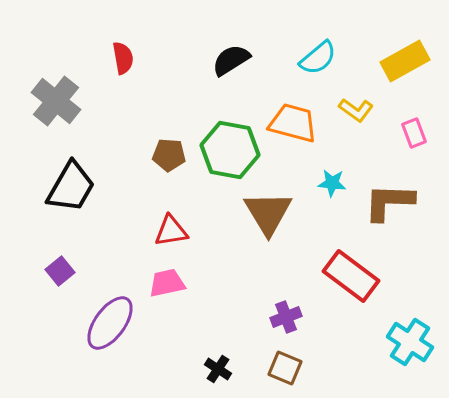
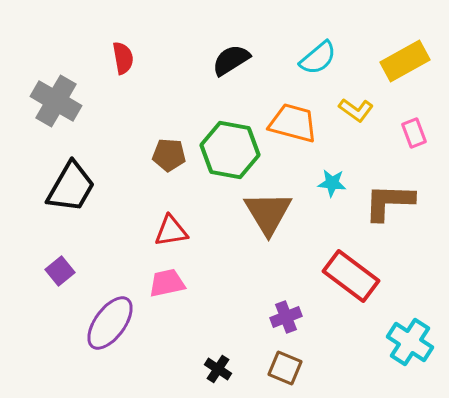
gray cross: rotated 9 degrees counterclockwise
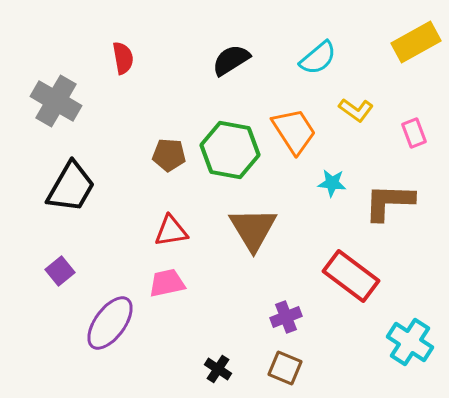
yellow rectangle: moved 11 px right, 19 px up
orange trapezoid: moved 1 px right, 8 px down; rotated 42 degrees clockwise
brown triangle: moved 15 px left, 16 px down
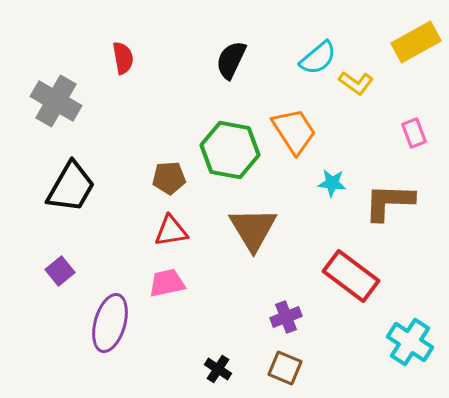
black semicircle: rotated 33 degrees counterclockwise
yellow L-shape: moved 27 px up
brown pentagon: moved 23 px down; rotated 8 degrees counterclockwise
purple ellipse: rotated 20 degrees counterclockwise
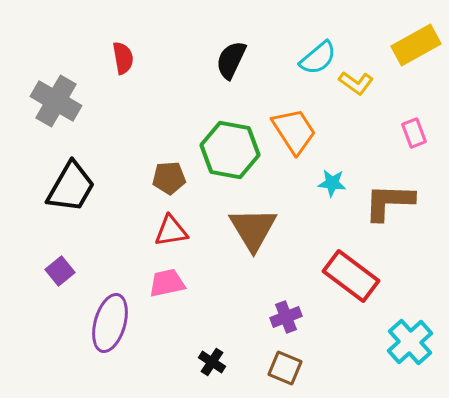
yellow rectangle: moved 3 px down
cyan cross: rotated 15 degrees clockwise
black cross: moved 6 px left, 7 px up
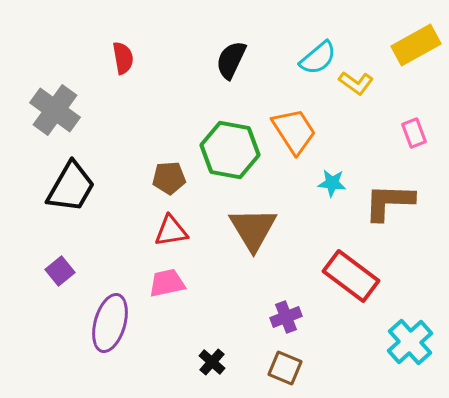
gray cross: moved 1 px left, 9 px down; rotated 6 degrees clockwise
black cross: rotated 8 degrees clockwise
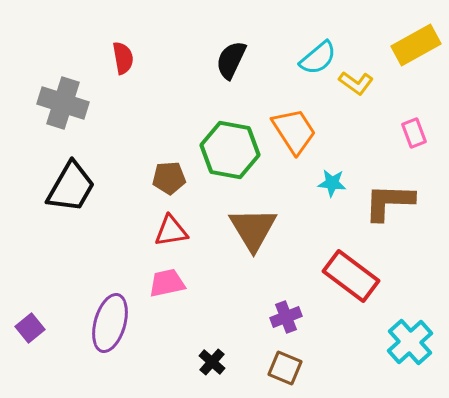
gray cross: moved 8 px right, 7 px up; rotated 18 degrees counterclockwise
purple square: moved 30 px left, 57 px down
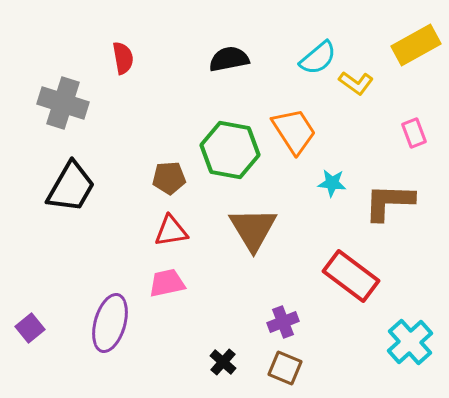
black semicircle: moved 2 px left, 1 px up; rotated 54 degrees clockwise
purple cross: moved 3 px left, 5 px down
black cross: moved 11 px right
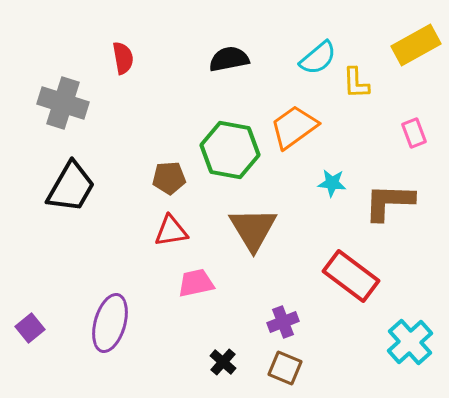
yellow L-shape: rotated 52 degrees clockwise
orange trapezoid: moved 4 px up; rotated 93 degrees counterclockwise
pink trapezoid: moved 29 px right
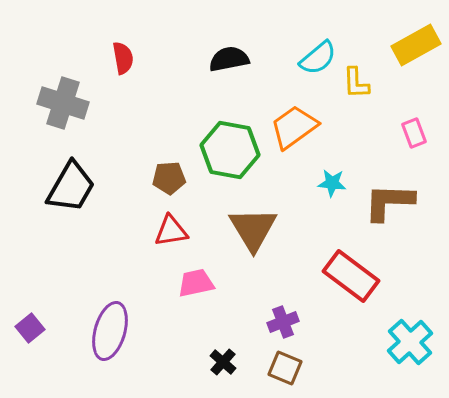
purple ellipse: moved 8 px down
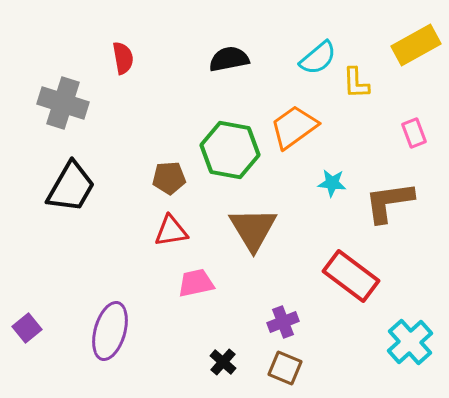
brown L-shape: rotated 10 degrees counterclockwise
purple square: moved 3 px left
